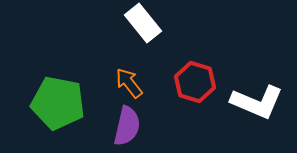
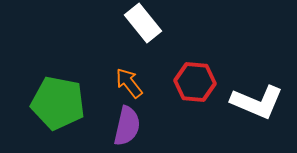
red hexagon: rotated 12 degrees counterclockwise
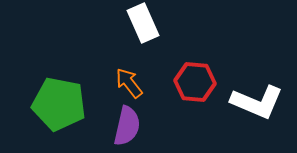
white rectangle: rotated 15 degrees clockwise
green pentagon: moved 1 px right, 1 px down
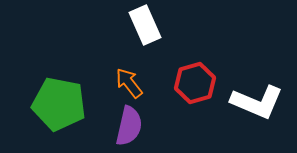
white rectangle: moved 2 px right, 2 px down
red hexagon: moved 1 px down; rotated 21 degrees counterclockwise
purple semicircle: moved 2 px right
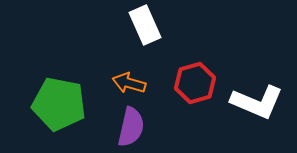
orange arrow: rotated 36 degrees counterclockwise
purple semicircle: moved 2 px right, 1 px down
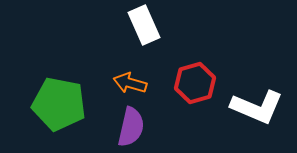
white rectangle: moved 1 px left
orange arrow: moved 1 px right
white L-shape: moved 5 px down
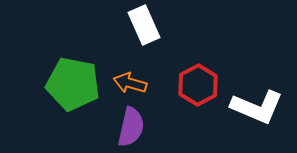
red hexagon: moved 3 px right, 2 px down; rotated 12 degrees counterclockwise
green pentagon: moved 14 px right, 20 px up
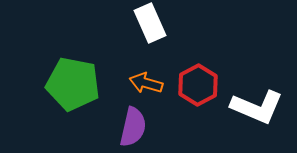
white rectangle: moved 6 px right, 2 px up
orange arrow: moved 16 px right
purple semicircle: moved 2 px right
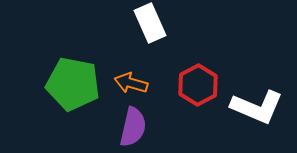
orange arrow: moved 15 px left
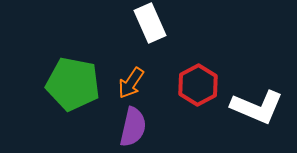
orange arrow: rotated 72 degrees counterclockwise
